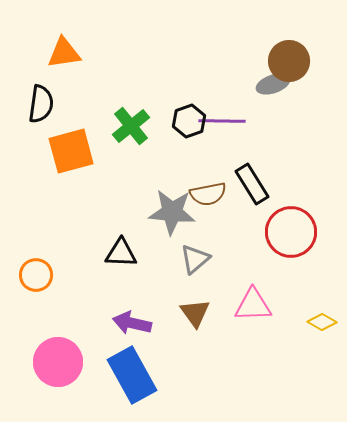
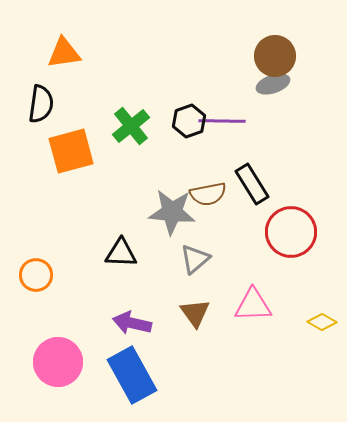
brown circle: moved 14 px left, 5 px up
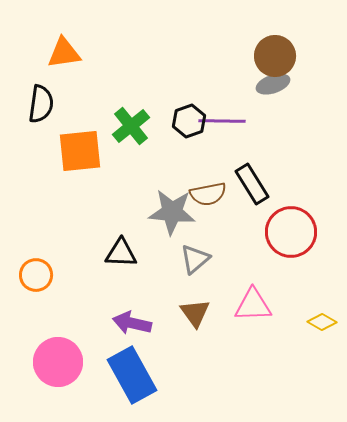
orange square: moved 9 px right; rotated 9 degrees clockwise
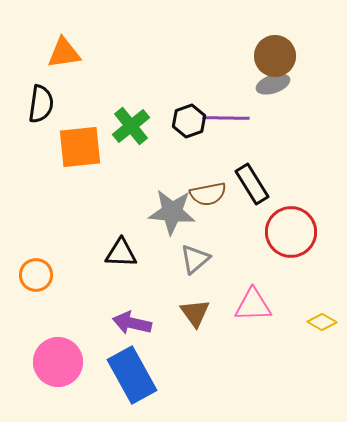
purple line: moved 4 px right, 3 px up
orange square: moved 4 px up
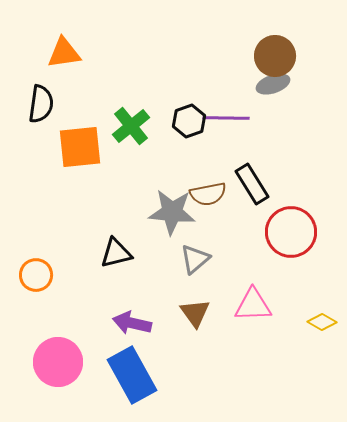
black triangle: moved 5 px left; rotated 16 degrees counterclockwise
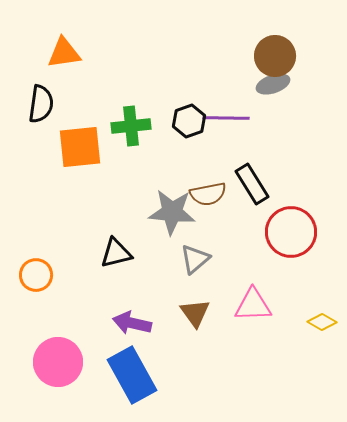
green cross: rotated 33 degrees clockwise
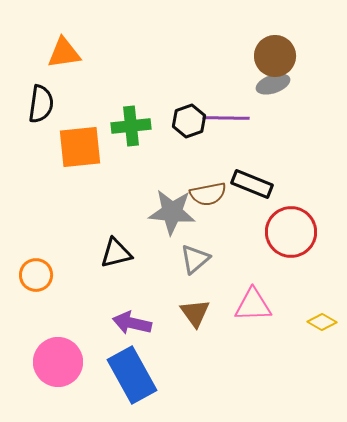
black rectangle: rotated 36 degrees counterclockwise
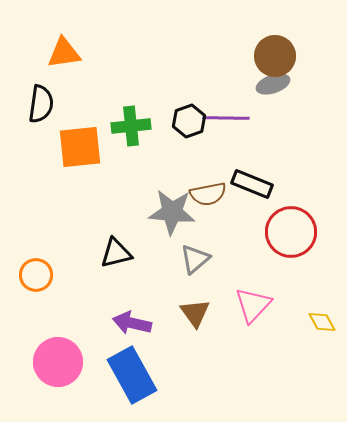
pink triangle: rotated 45 degrees counterclockwise
yellow diamond: rotated 32 degrees clockwise
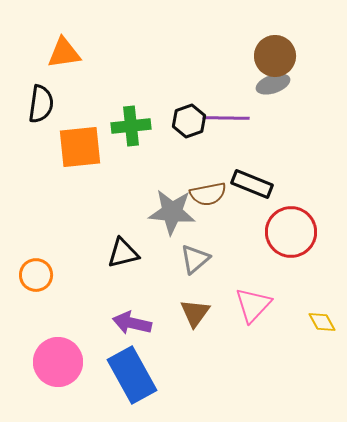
black triangle: moved 7 px right
brown triangle: rotated 12 degrees clockwise
